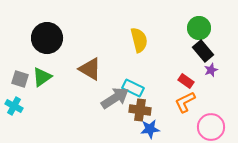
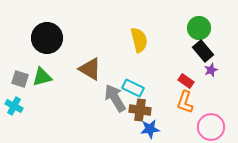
green triangle: rotated 20 degrees clockwise
gray arrow: rotated 88 degrees counterclockwise
orange L-shape: rotated 45 degrees counterclockwise
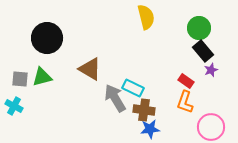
yellow semicircle: moved 7 px right, 23 px up
gray square: rotated 12 degrees counterclockwise
brown cross: moved 4 px right
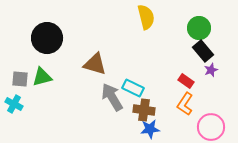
brown triangle: moved 5 px right, 5 px up; rotated 15 degrees counterclockwise
gray arrow: moved 3 px left, 1 px up
orange L-shape: moved 2 px down; rotated 15 degrees clockwise
cyan cross: moved 2 px up
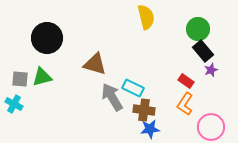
green circle: moved 1 px left, 1 px down
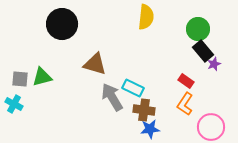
yellow semicircle: rotated 20 degrees clockwise
black circle: moved 15 px right, 14 px up
purple star: moved 3 px right, 6 px up
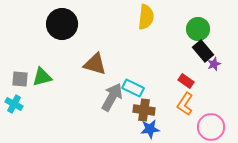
gray arrow: rotated 60 degrees clockwise
